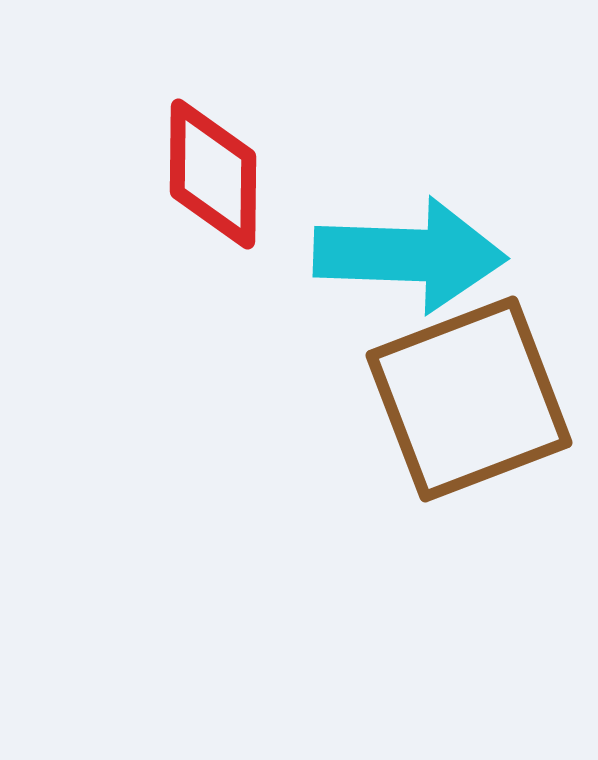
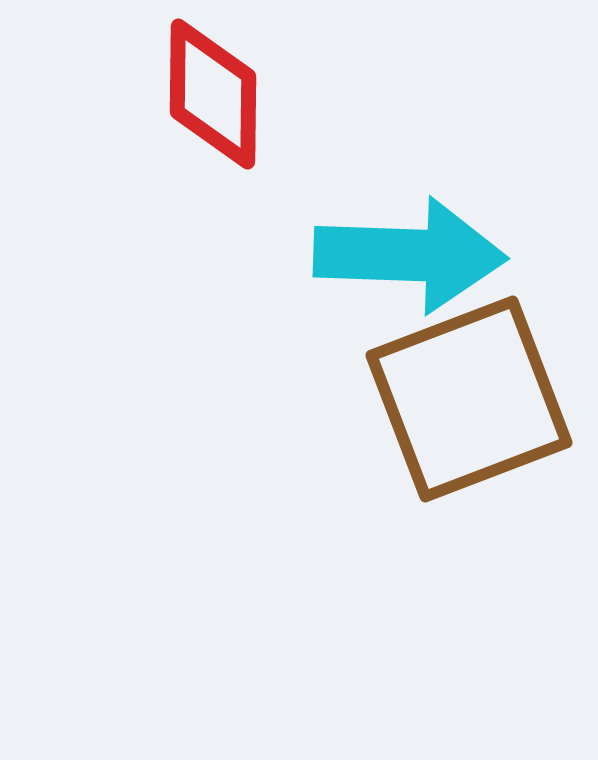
red diamond: moved 80 px up
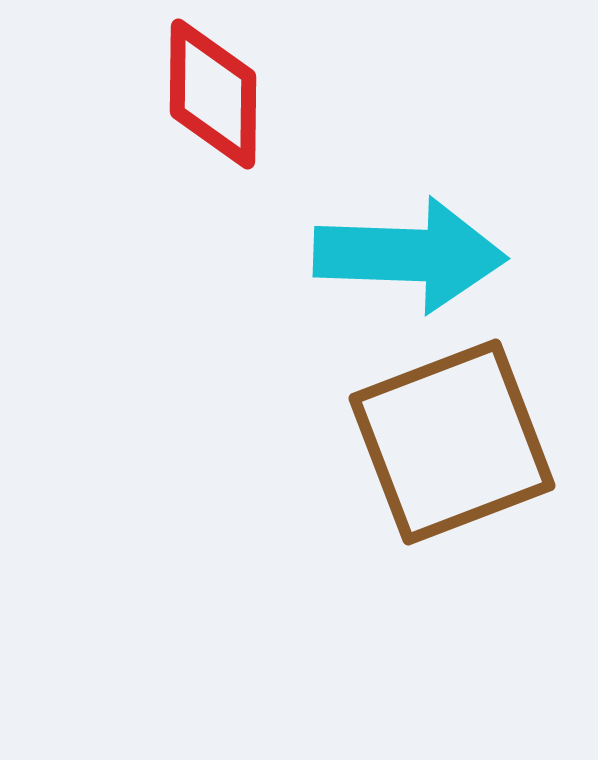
brown square: moved 17 px left, 43 px down
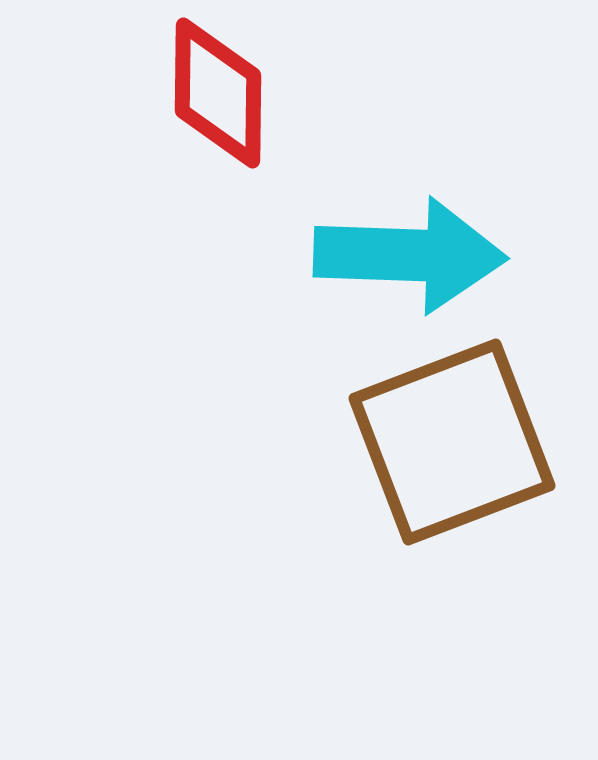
red diamond: moved 5 px right, 1 px up
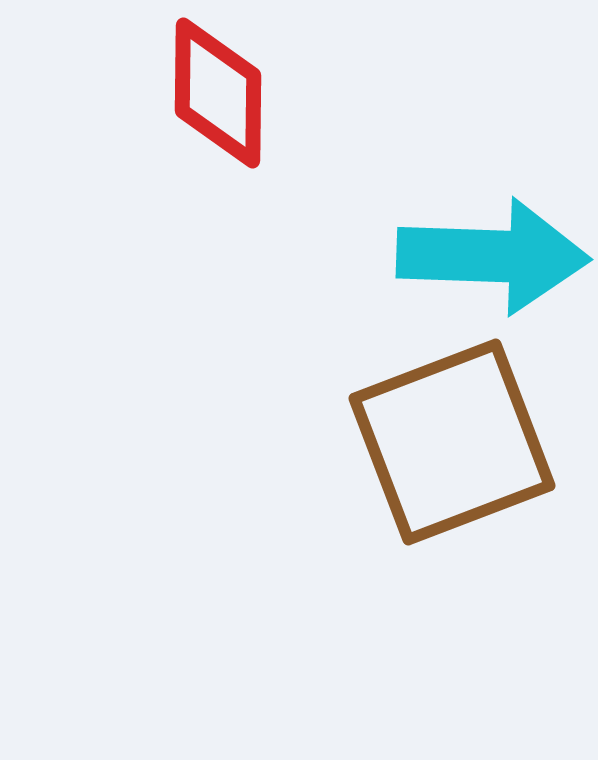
cyan arrow: moved 83 px right, 1 px down
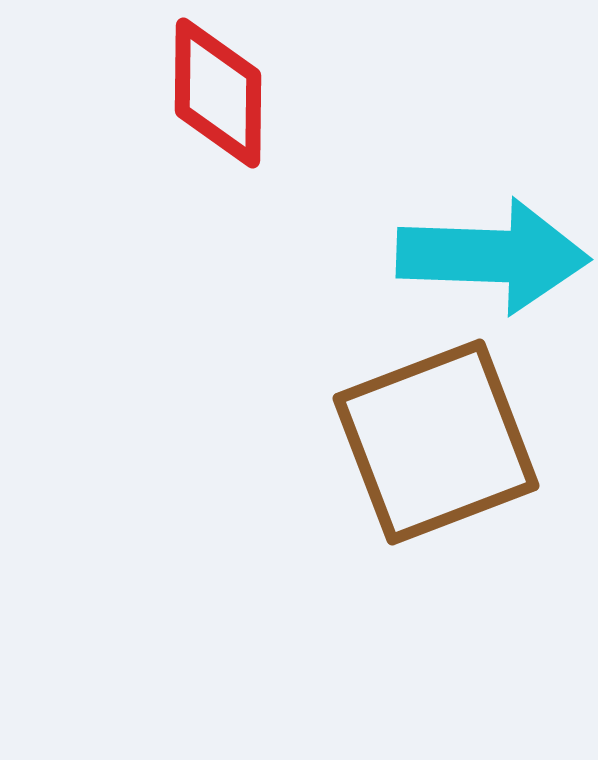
brown square: moved 16 px left
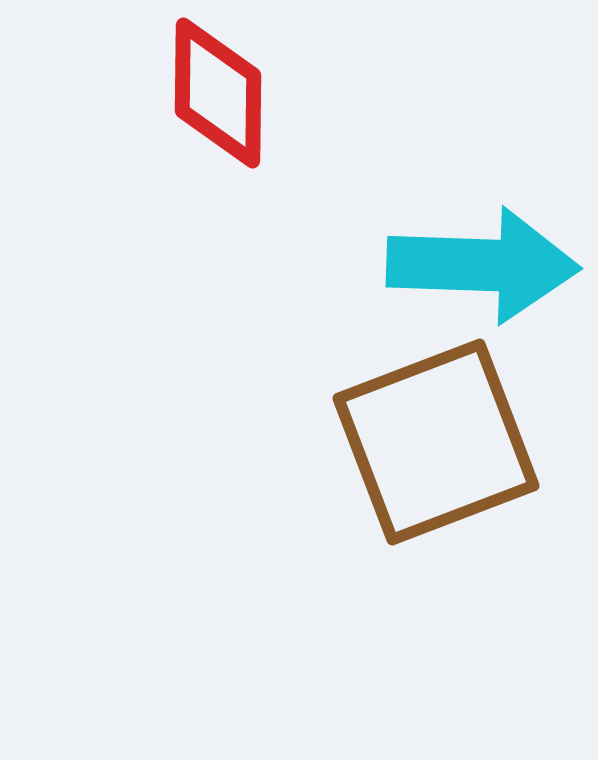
cyan arrow: moved 10 px left, 9 px down
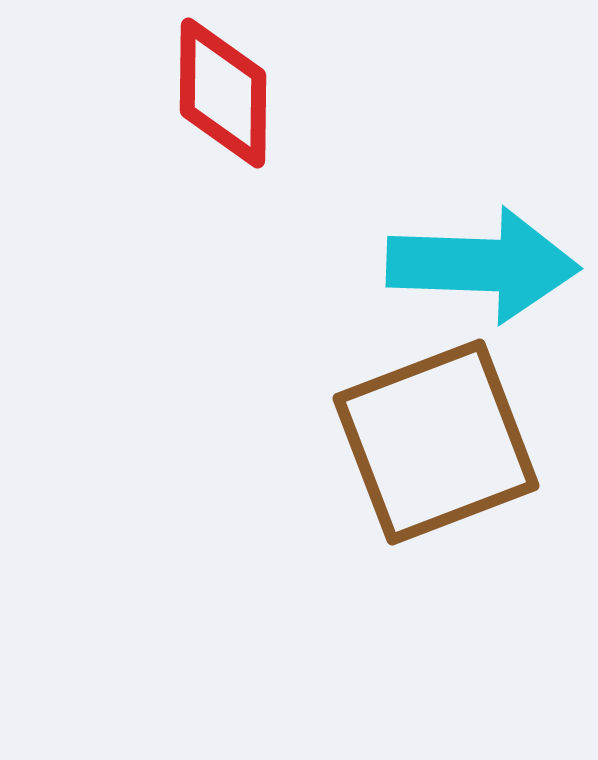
red diamond: moved 5 px right
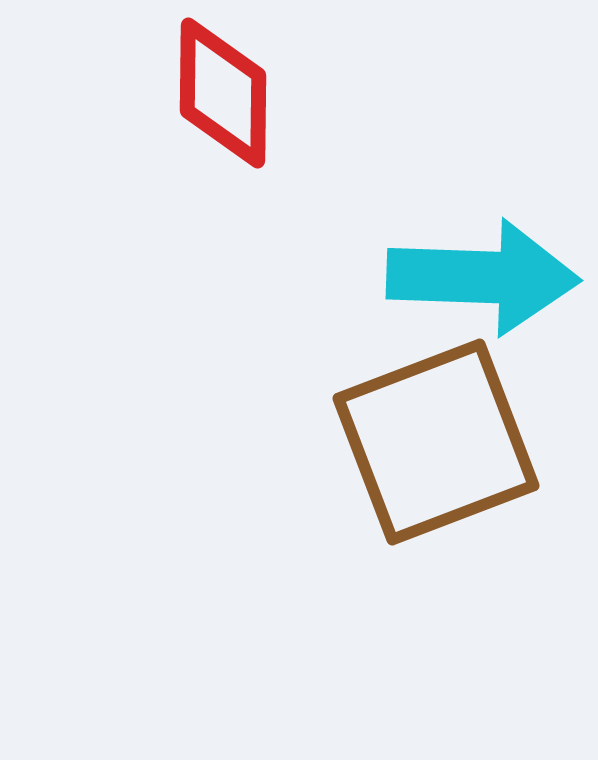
cyan arrow: moved 12 px down
